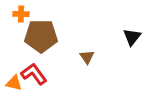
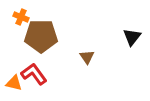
orange cross: moved 3 px down; rotated 21 degrees clockwise
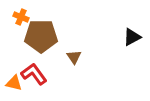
black triangle: rotated 24 degrees clockwise
brown triangle: moved 13 px left
